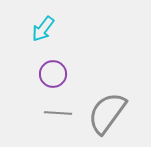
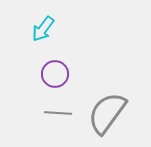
purple circle: moved 2 px right
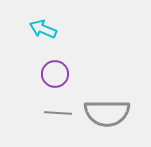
cyan arrow: rotated 76 degrees clockwise
gray semicircle: rotated 126 degrees counterclockwise
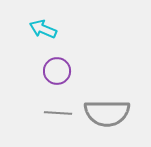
purple circle: moved 2 px right, 3 px up
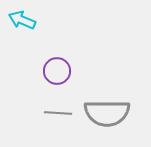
cyan arrow: moved 21 px left, 9 px up
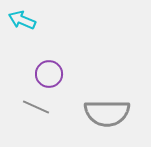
purple circle: moved 8 px left, 3 px down
gray line: moved 22 px left, 6 px up; rotated 20 degrees clockwise
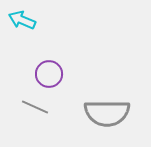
gray line: moved 1 px left
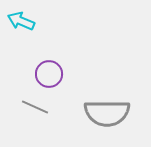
cyan arrow: moved 1 px left, 1 px down
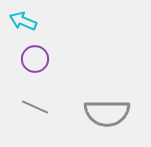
cyan arrow: moved 2 px right
purple circle: moved 14 px left, 15 px up
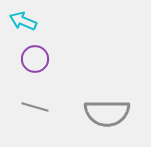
gray line: rotated 8 degrees counterclockwise
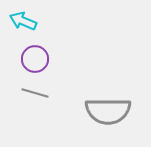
gray line: moved 14 px up
gray semicircle: moved 1 px right, 2 px up
